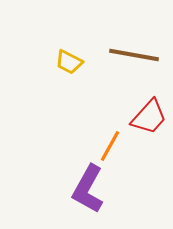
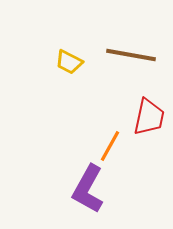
brown line: moved 3 px left
red trapezoid: rotated 30 degrees counterclockwise
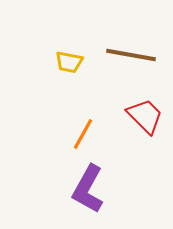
yellow trapezoid: rotated 16 degrees counterclockwise
red trapezoid: moved 4 px left, 1 px up; rotated 57 degrees counterclockwise
orange line: moved 27 px left, 12 px up
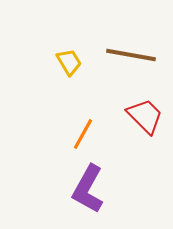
yellow trapezoid: rotated 132 degrees counterclockwise
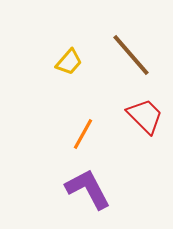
brown line: rotated 39 degrees clockwise
yellow trapezoid: rotated 72 degrees clockwise
purple L-shape: rotated 123 degrees clockwise
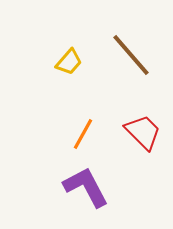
red trapezoid: moved 2 px left, 16 px down
purple L-shape: moved 2 px left, 2 px up
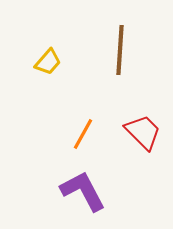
brown line: moved 11 px left, 5 px up; rotated 45 degrees clockwise
yellow trapezoid: moved 21 px left
purple L-shape: moved 3 px left, 4 px down
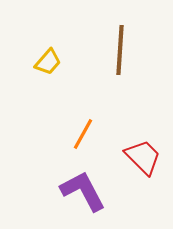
red trapezoid: moved 25 px down
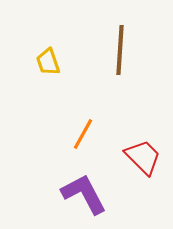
yellow trapezoid: rotated 120 degrees clockwise
purple L-shape: moved 1 px right, 3 px down
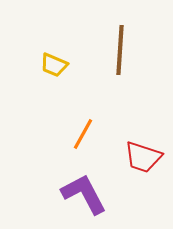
yellow trapezoid: moved 6 px right, 3 px down; rotated 48 degrees counterclockwise
red trapezoid: rotated 153 degrees clockwise
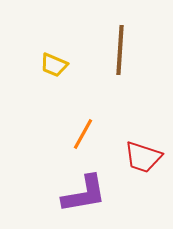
purple L-shape: rotated 108 degrees clockwise
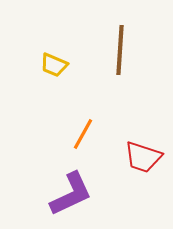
purple L-shape: moved 13 px left; rotated 15 degrees counterclockwise
